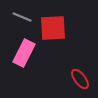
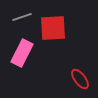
gray line: rotated 42 degrees counterclockwise
pink rectangle: moved 2 px left
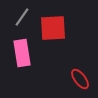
gray line: rotated 36 degrees counterclockwise
pink rectangle: rotated 36 degrees counterclockwise
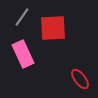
pink rectangle: moved 1 px right, 1 px down; rotated 16 degrees counterclockwise
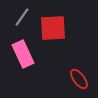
red ellipse: moved 1 px left
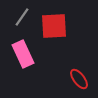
red square: moved 1 px right, 2 px up
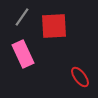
red ellipse: moved 1 px right, 2 px up
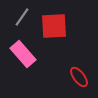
pink rectangle: rotated 16 degrees counterclockwise
red ellipse: moved 1 px left
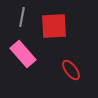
gray line: rotated 24 degrees counterclockwise
red ellipse: moved 8 px left, 7 px up
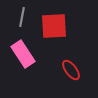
pink rectangle: rotated 8 degrees clockwise
